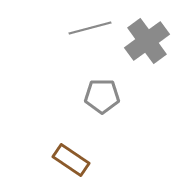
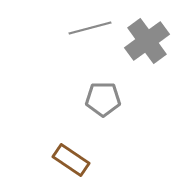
gray pentagon: moved 1 px right, 3 px down
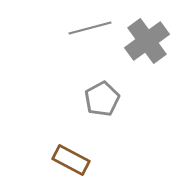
gray pentagon: moved 1 px left; rotated 28 degrees counterclockwise
brown rectangle: rotated 6 degrees counterclockwise
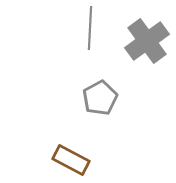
gray line: rotated 72 degrees counterclockwise
gray pentagon: moved 2 px left, 1 px up
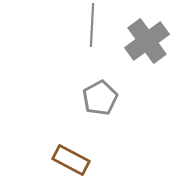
gray line: moved 2 px right, 3 px up
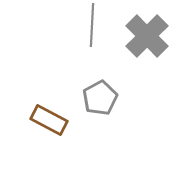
gray cross: moved 5 px up; rotated 9 degrees counterclockwise
brown rectangle: moved 22 px left, 40 px up
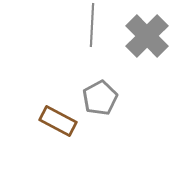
brown rectangle: moved 9 px right, 1 px down
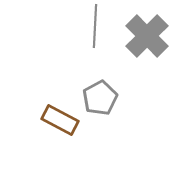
gray line: moved 3 px right, 1 px down
brown rectangle: moved 2 px right, 1 px up
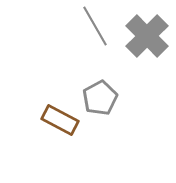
gray line: rotated 33 degrees counterclockwise
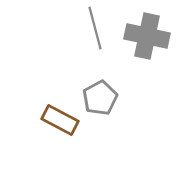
gray line: moved 2 px down; rotated 15 degrees clockwise
gray cross: rotated 33 degrees counterclockwise
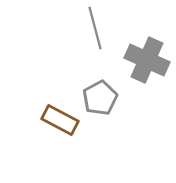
gray cross: moved 24 px down; rotated 12 degrees clockwise
